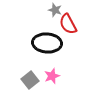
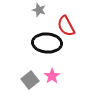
gray star: moved 16 px left
red semicircle: moved 2 px left, 2 px down
pink star: rotated 14 degrees counterclockwise
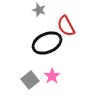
black ellipse: rotated 28 degrees counterclockwise
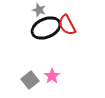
red semicircle: moved 1 px right, 1 px up
black ellipse: moved 1 px left, 15 px up
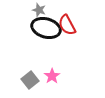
black ellipse: rotated 40 degrees clockwise
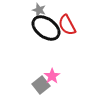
black ellipse: rotated 20 degrees clockwise
gray square: moved 11 px right, 5 px down
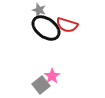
red semicircle: rotated 45 degrees counterclockwise
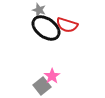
gray square: moved 1 px right, 1 px down
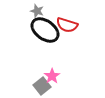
gray star: moved 2 px left, 1 px down
black ellipse: moved 1 px left, 2 px down
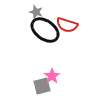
gray star: moved 1 px left, 1 px down
gray square: rotated 24 degrees clockwise
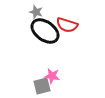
black ellipse: moved 1 px down
pink star: rotated 28 degrees counterclockwise
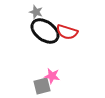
red semicircle: moved 7 px down
